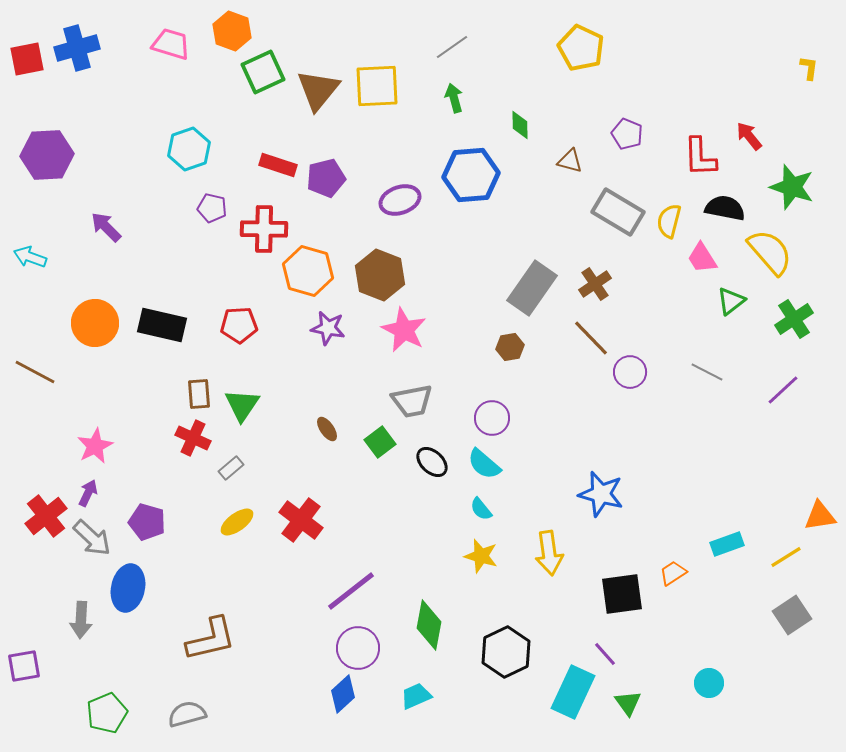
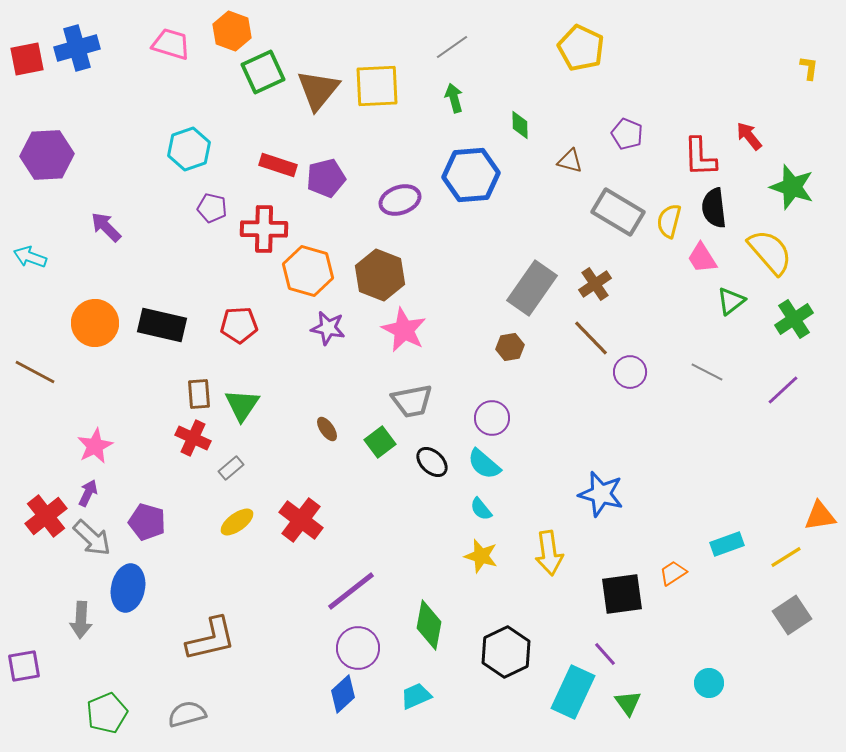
black semicircle at (725, 208): moved 11 px left; rotated 108 degrees counterclockwise
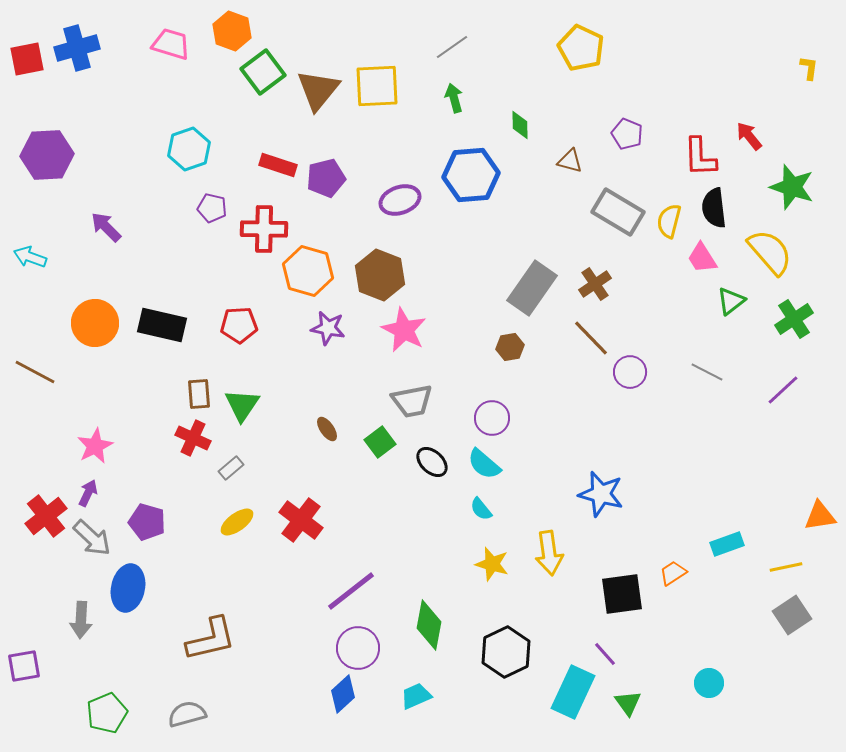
green square at (263, 72): rotated 12 degrees counterclockwise
yellow star at (481, 556): moved 11 px right, 8 px down
yellow line at (786, 557): moved 10 px down; rotated 20 degrees clockwise
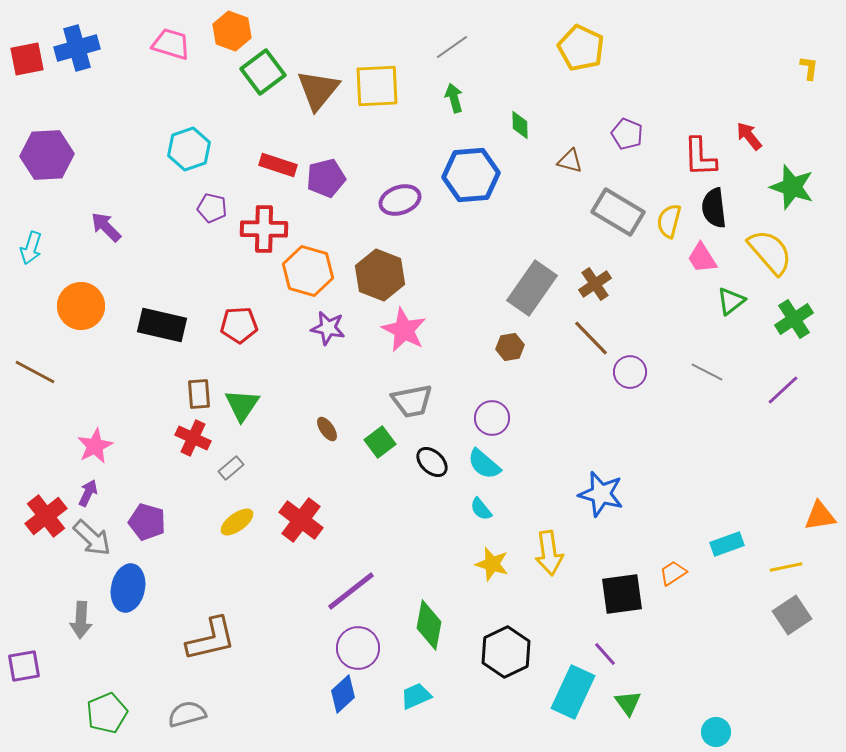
cyan arrow at (30, 257): moved 1 px right, 9 px up; rotated 92 degrees counterclockwise
orange circle at (95, 323): moved 14 px left, 17 px up
cyan circle at (709, 683): moved 7 px right, 49 px down
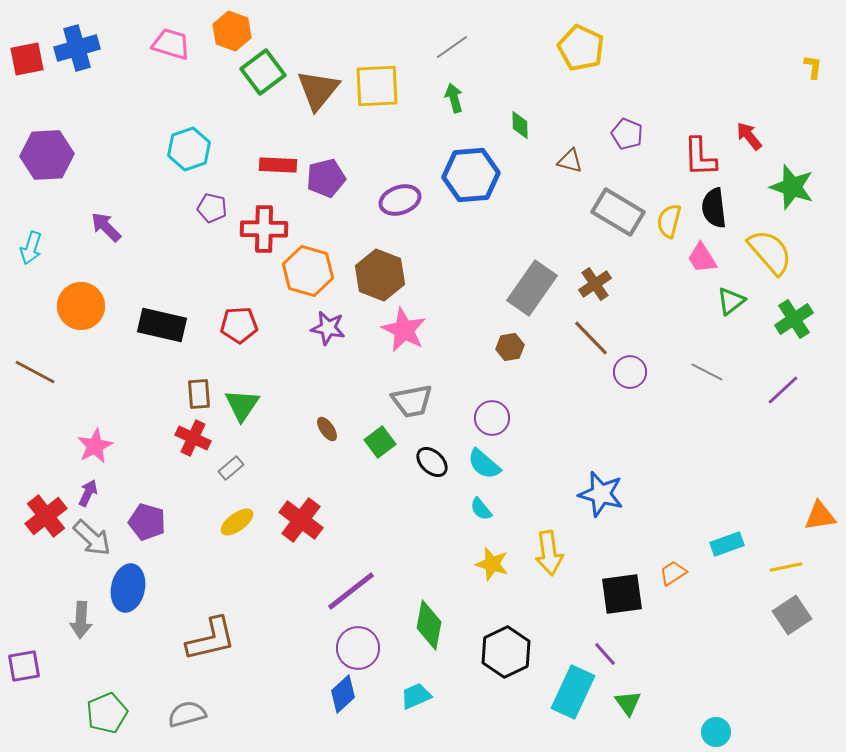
yellow L-shape at (809, 68): moved 4 px right, 1 px up
red rectangle at (278, 165): rotated 15 degrees counterclockwise
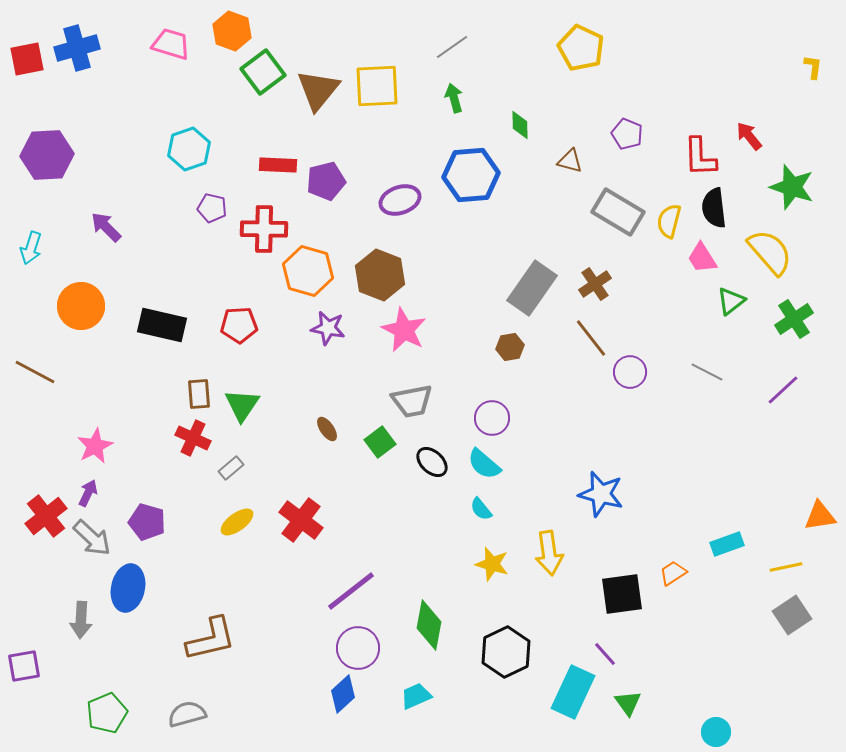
purple pentagon at (326, 178): moved 3 px down
brown line at (591, 338): rotated 6 degrees clockwise
